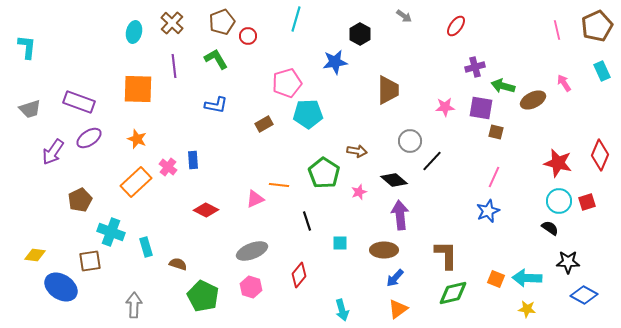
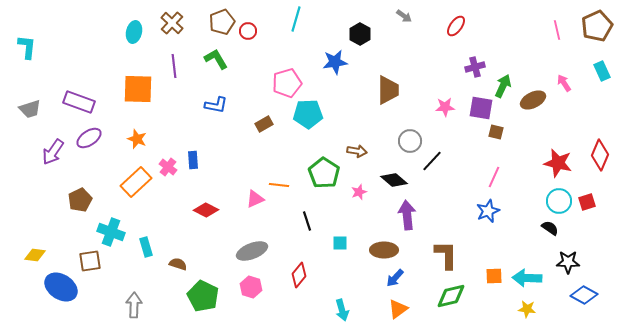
red circle at (248, 36): moved 5 px up
green arrow at (503, 86): rotated 100 degrees clockwise
purple arrow at (400, 215): moved 7 px right
orange square at (496, 279): moved 2 px left, 3 px up; rotated 24 degrees counterclockwise
green diamond at (453, 293): moved 2 px left, 3 px down
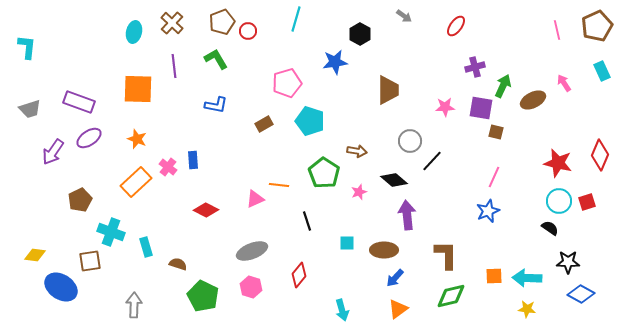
cyan pentagon at (308, 114): moved 2 px right, 7 px down; rotated 20 degrees clockwise
cyan square at (340, 243): moved 7 px right
blue diamond at (584, 295): moved 3 px left, 1 px up
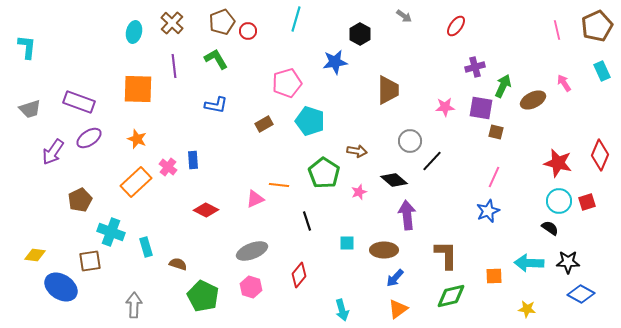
cyan arrow at (527, 278): moved 2 px right, 15 px up
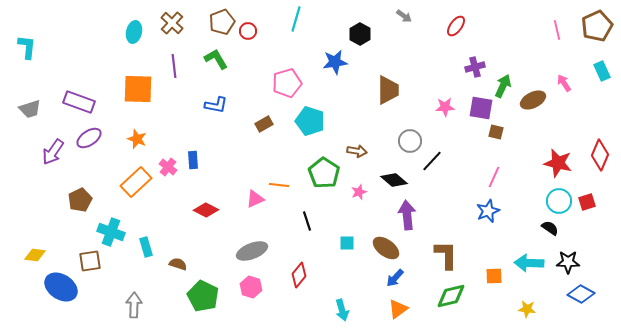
brown ellipse at (384, 250): moved 2 px right, 2 px up; rotated 36 degrees clockwise
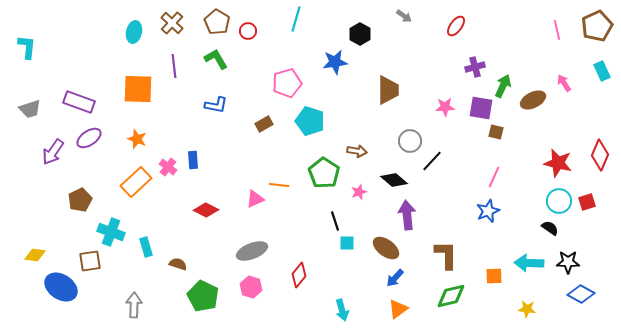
brown pentagon at (222, 22): moved 5 px left; rotated 20 degrees counterclockwise
black line at (307, 221): moved 28 px right
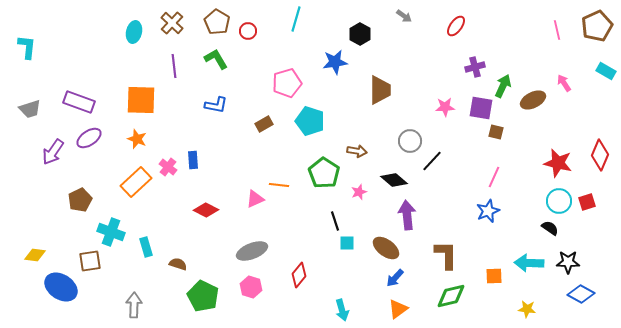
cyan rectangle at (602, 71): moved 4 px right; rotated 36 degrees counterclockwise
orange square at (138, 89): moved 3 px right, 11 px down
brown trapezoid at (388, 90): moved 8 px left
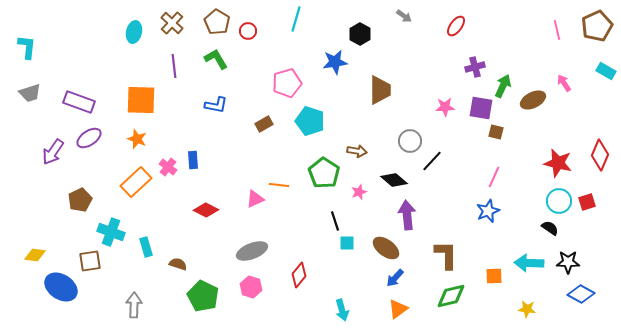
gray trapezoid at (30, 109): moved 16 px up
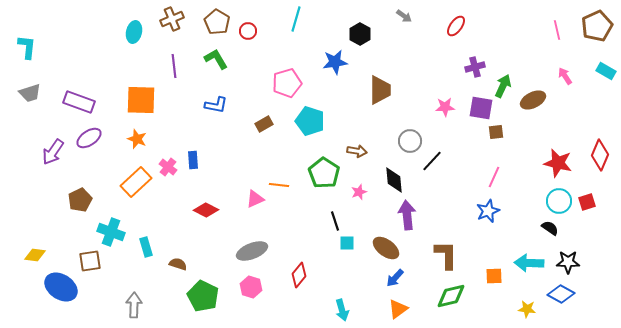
brown cross at (172, 23): moved 4 px up; rotated 25 degrees clockwise
pink arrow at (564, 83): moved 1 px right, 7 px up
brown square at (496, 132): rotated 21 degrees counterclockwise
black diamond at (394, 180): rotated 44 degrees clockwise
blue diamond at (581, 294): moved 20 px left
